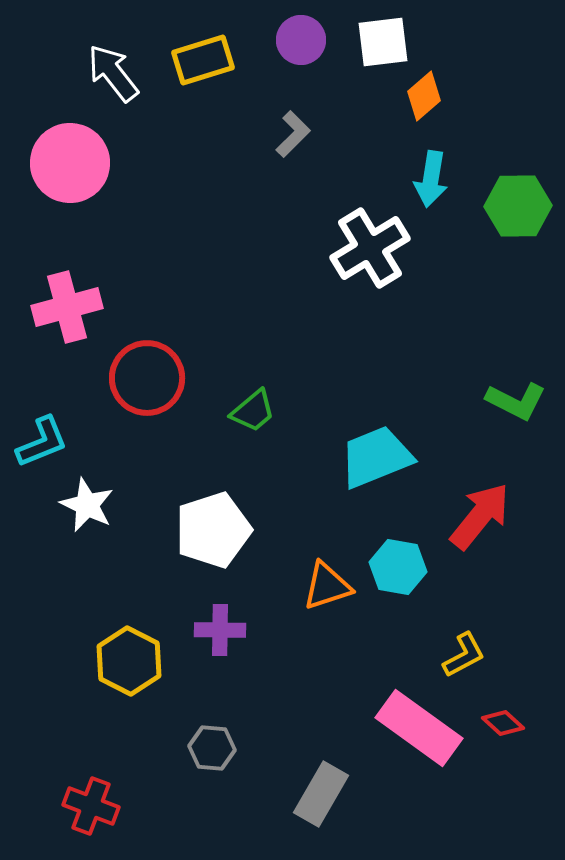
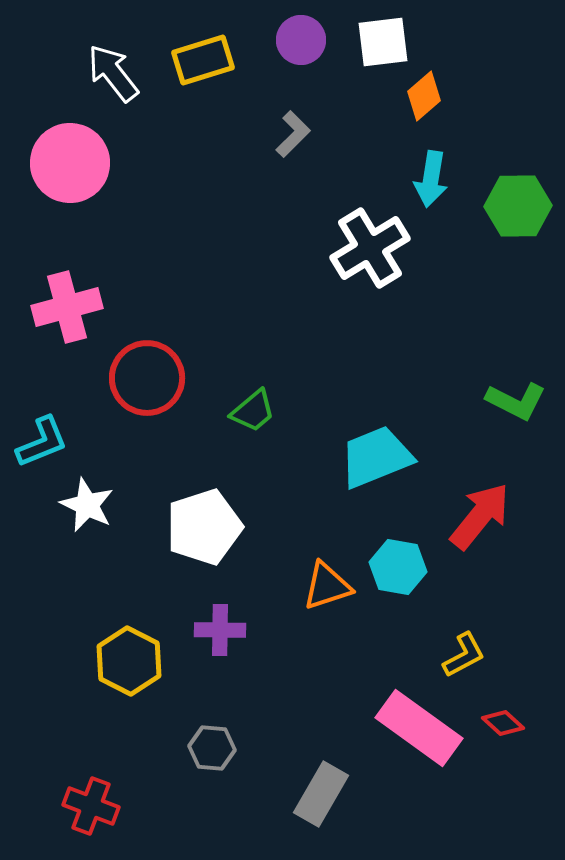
white pentagon: moved 9 px left, 3 px up
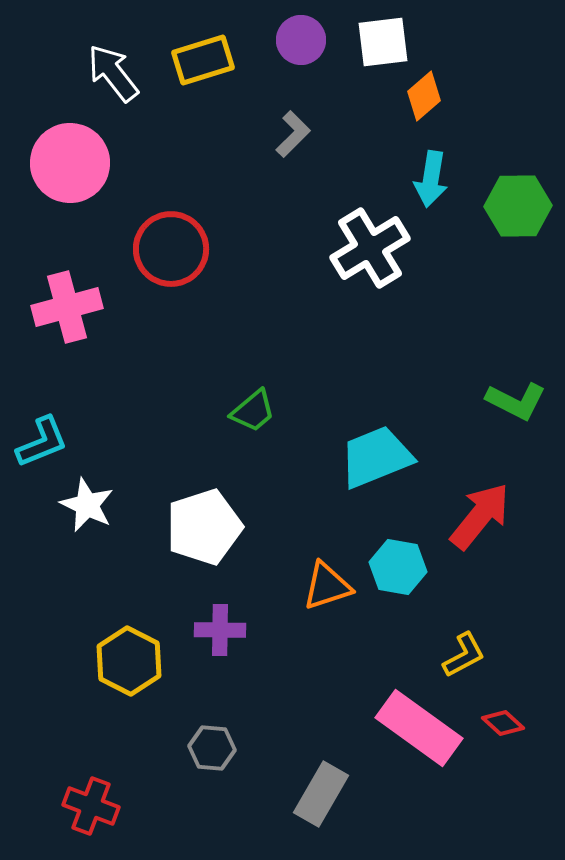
red circle: moved 24 px right, 129 px up
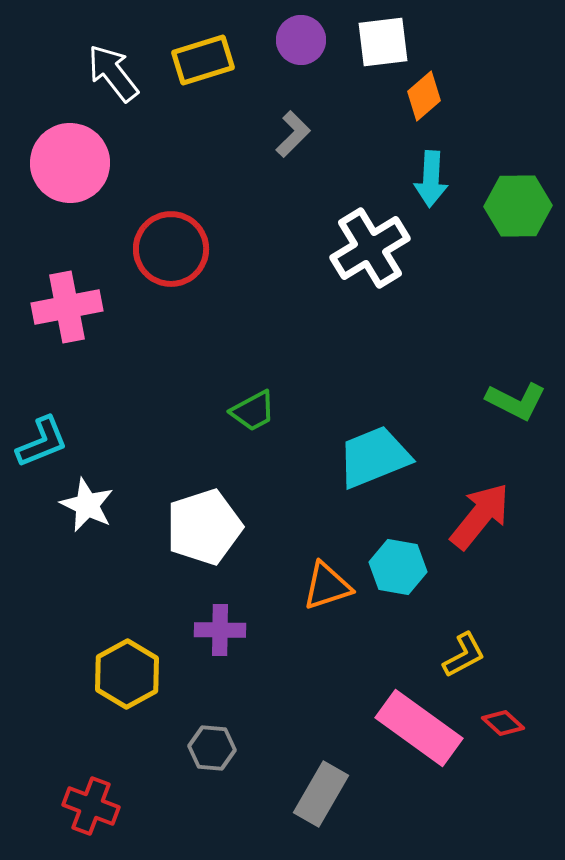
cyan arrow: rotated 6 degrees counterclockwise
pink cross: rotated 4 degrees clockwise
green trapezoid: rotated 12 degrees clockwise
cyan trapezoid: moved 2 px left
yellow hexagon: moved 2 px left, 13 px down; rotated 4 degrees clockwise
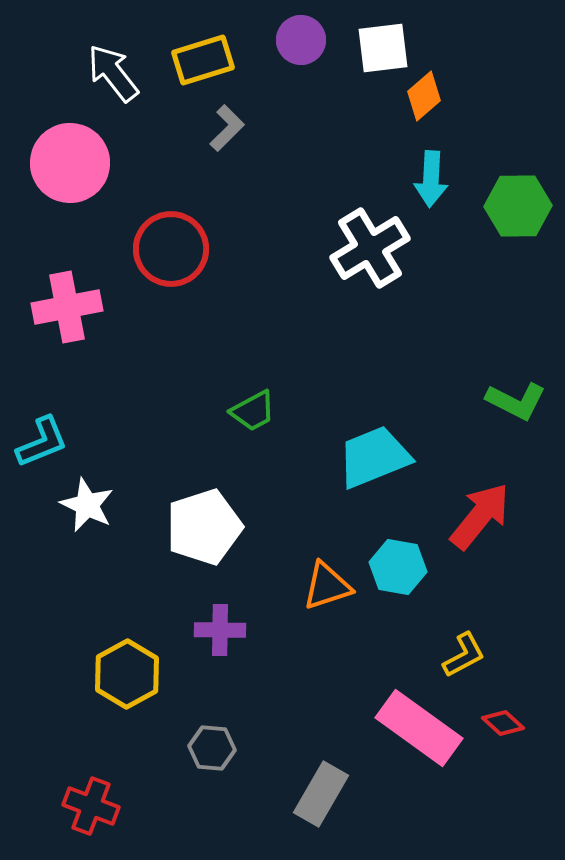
white square: moved 6 px down
gray L-shape: moved 66 px left, 6 px up
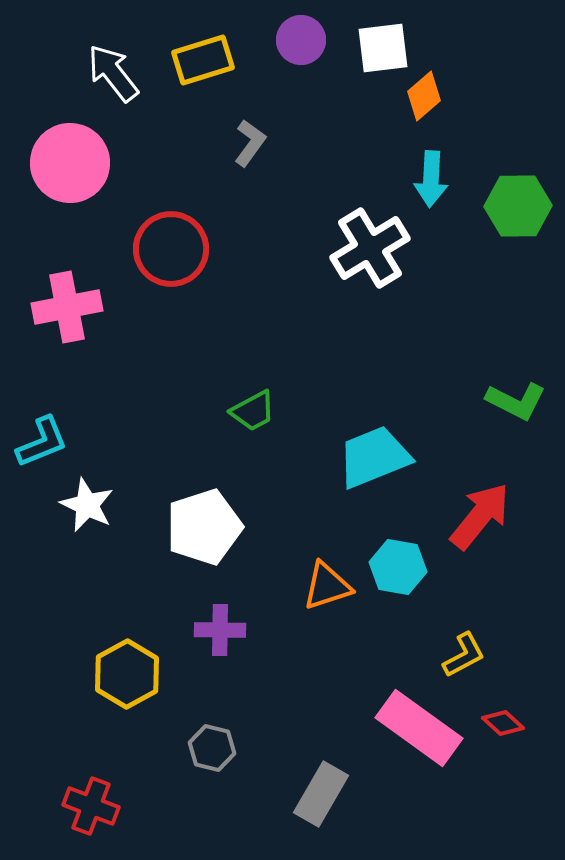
gray L-shape: moved 23 px right, 15 px down; rotated 9 degrees counterclockwise
gray hexagon: rotated 9 degrees clockwise
